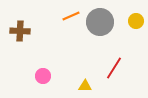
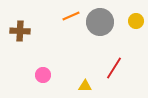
pink circle: moved 1 px up
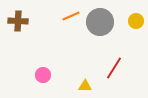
brown cross: moved 2 px left, 10 px up
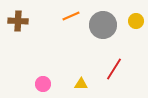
gray circle: moved 3 px right, 3 px down
red line: moved 1 px down
pink circle: moved 9 px down
yellow triangle: moved 4 px left, 2 px up
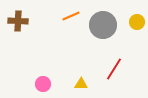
yellow circle: moved 1 px right, 1 px down
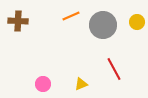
red line: rotated 60 degrees counterclockwise
yellow triangle: rotated 24 degrees counterclockwise
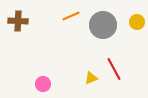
yellow triangle: moved 10 px right, 6 px up
